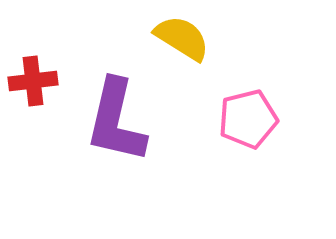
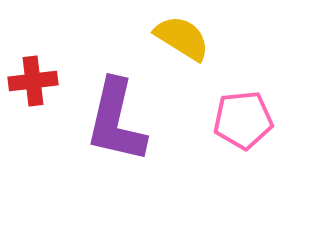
pink pentagon: moved 5 px left, 1 px down; rotated 8 degrees clockwise
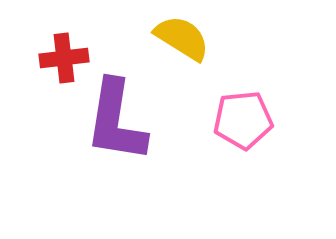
red cross: moved 31 px right, 23 px up
purple L-shape: rotated 4 degrees counterclockwise
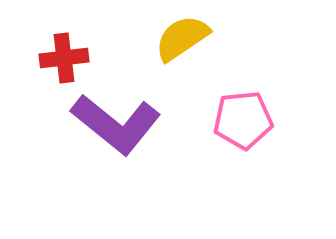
yellow semicircle: rotated 66 degrees counterclockwise
purple L-shape: moved 3 px down; rotated 60 degrees counterclockwise
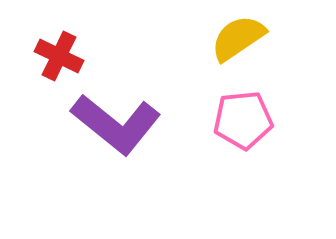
yellow semicircle: moved 56 px right
red cross: moved 5 px left, 2 px up; rotated 33 degrees clockwise
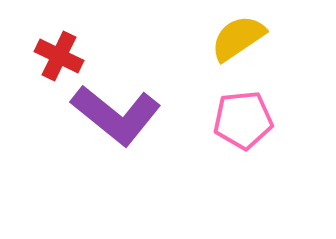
purple L-shape: moved 9 px up
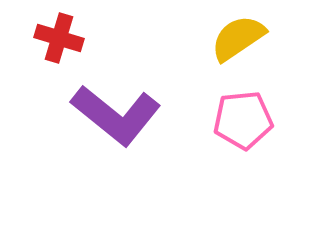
red cross: moved 18 px up; rotated 9 degrees counterclockwise
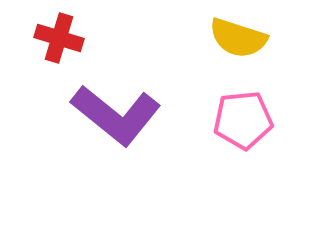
yellow semicircle: rotated 128 degrees counterclockwise
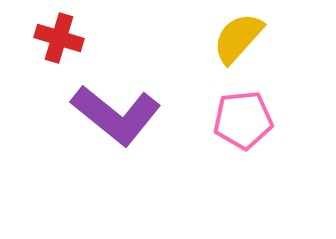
yellow semicircle: rotated 114 degrees clockwise
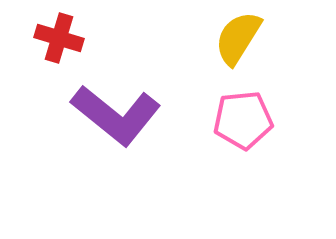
yellow semicircle: rotated 10 degrees counterclockwise
